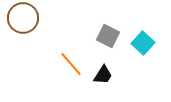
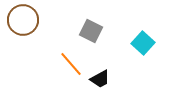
brown circle: moved 2 px down
gray square: moved 17 px left, 5 px up
black trapezoid: moved 3 px left, 4 px down; rotated 30 degrees clockwise
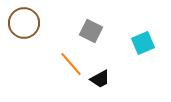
brown circle: moved 1 px right, 3 px down
cyan square: rotated 25 degrees clockwise
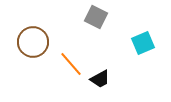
brown circle: moved 9 px right, 19 px down
gray square: moved 5 px right, 14 px up
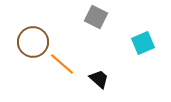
orange line: moved 9 px left; rotated 8 degrees counterclockwise
black trapezoid: moved 1 px left; rotated 110 degrees counterclockwise
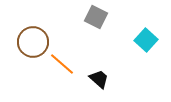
cyan square: moved 3 px right, 3 px up; rotated 25 degrees counterclockwise
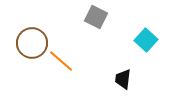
brown circle: moved 1 px left, 1 px down
orange line: moved 1 px left, 3 px up
black trapezoid: moved 24 px right; rotated 125 degrees counterclockwise
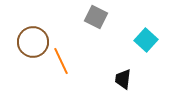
brown circle: moved 1 px right, 1 px up
orange line: rotated 24 degrees clockwise
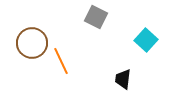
brown circle: moved 1 px left, 1 px down
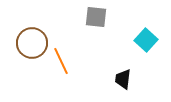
gray square: rotated 20 degrees counterclockwise
